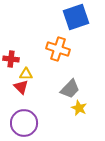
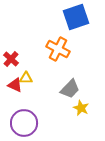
orange cross: rotated 10 degrees clockwise
red cross: rotated 35 degrees clockwise
yellow triangle: moved 4 px down
red triangle: moved 6 px left, 2 px up; rotated 21 degrees counterclockwise
yellow star: moved 2 px right
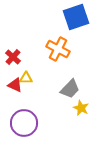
red cross: moved 2 px right, 2 px up
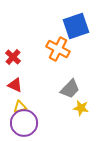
blue square: moved 9 px down
yellow triangle: moved 6 px left, 29 px down; rotated 16 degrees counterclockwise
yellow star: rotated 14 degrees counterclockwise
